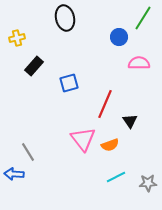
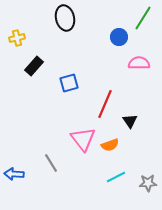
gray line: moved 23 px right, 11 px down
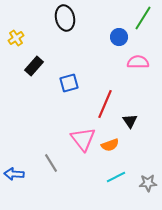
yellow cross: moved 1 px left; rotated 21 degrees counterclockwise
pink semicircle: moved 1 px left, 1 px up
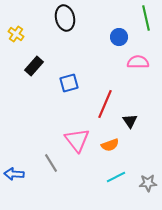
green line: moved 3 px right; rotated 45 degrees counterclockwise
yellow cross: moved 4 px up; rotated 21 degrees counterclockwise
pink triangle: moved 6 px left, 1 px down
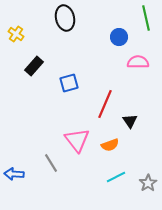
gray star: rotated 30 degrees counterclockwise
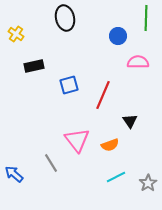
green line: rotated 15 degrees clockwise
blue circle: moved 1 px left, 1 px up
black rectangle: rotated 36 degrees clockwise
blue square: moved 2 px down
red line: moved 2 px left, 9 px up
blue arrow: rotated 36 degrees clockwise
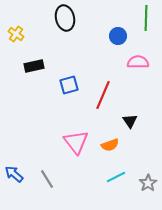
pink triangle: moved 1 px left, 2 px down
gray line: moved 4 px left, 16 px down
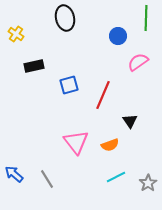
pink semicircle: rotated 35 degrees counterclockwise
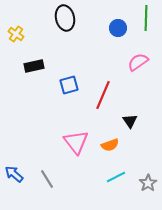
blue circle: moved 8 px up
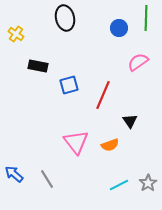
blue circle: moved 1 px right
black rectangle: moved 4 px right; rotated 24 degrees clockwise
cyan line: moved 3 px right, 8 px down
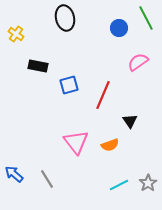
green line: rotated 30 degrees counterclockwise
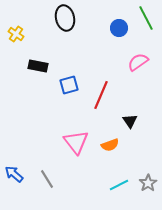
red line: moved 2 px left
